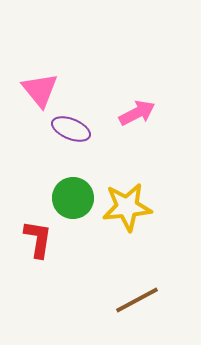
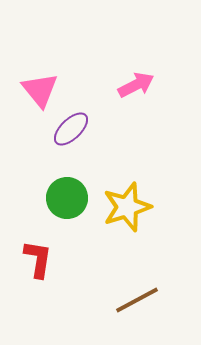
pink arrow: moved 1 px left, 28 px up
purple ellipse: rotated 66 degrees counterclockwise
green circle: moved 6 px left
yellow star: rotated 12 degrees counterclockwise
red L-shape: moved 20 px down
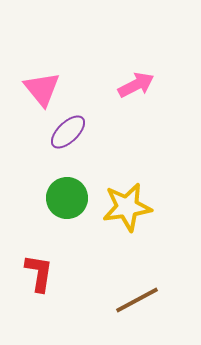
pink triangle: moved 2 px right, 1 px up
purple ellipse: moved 3 px left, 3 px down
yellow star: rotated 9 degrees clockwise
red L-shape: moved 1 px right, 14 px down
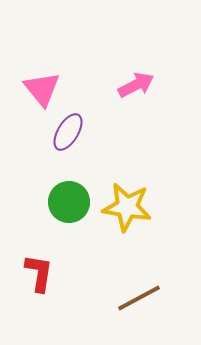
purple ellipse: rotated 15 degrees counterclockwise
green circle: moved 2 px right, 4 px down
yellow star: rotated 18 degrees clockwise
brown line: moved 2 px right, 2 px up
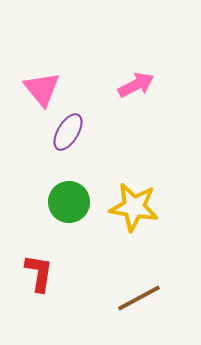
yellow star: moved 7 px right
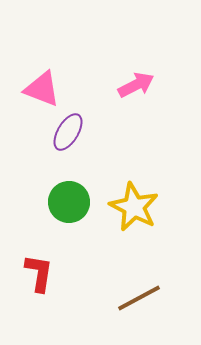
pink triangle: rotated 30 degrees counterclockwise
yellow star: rotated 18 degrees clockwise
